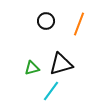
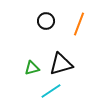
cyan line: rotated 20 degrees clockwise
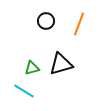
cyan line: moved 27 px left; rotated 65 degrees clockwise
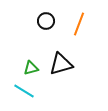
green triangle: moved 1 px left
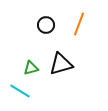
black circle: moved 4 px down
cyan line: moved 4 px left
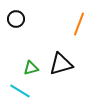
black circle: moved 30 px left, 6 px up
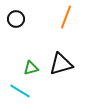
orange line: moved 13 px left, 7 px up
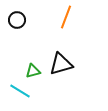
black circle: moved 1 px right, 1 px down
green triangle: moved 2 px right, 3 px down
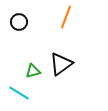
black circle: moved 2 px right, 2 px down
black triangle: rotated 20 degrees counterclockwise
cyan line: moved 1 px left, 2 px down
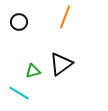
orange line: moved 1 px left
